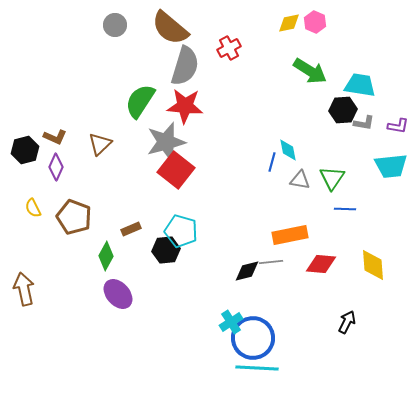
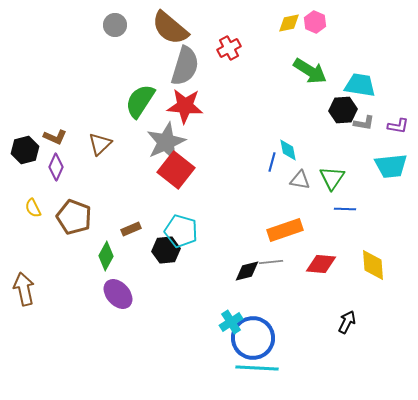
gray star at (166, 142): rotated 9 degrees counterclockwise
orange rectangle at (290, 235): moved 5 px left, 5 px up; rotated 8 degrees counterclockwise
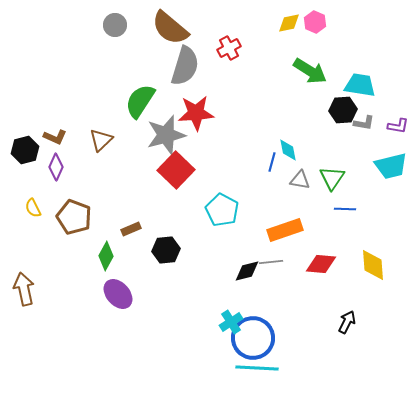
red star at (185, 106): moved 11 px right, 7 px down; rotated 9 degrees counterclockwise
gray star at (166, 142): moved 7 px up; rotated 9 degrees clockwise
brown triangle at (100, 144): moved 1 px right, 4 px up
cyan trapezoid at (391, 166): rotated 8 degrees counterclockwise
red square at (176, 170): rotated 6 degrees clockwise
cyan pentagon at (181, 231): moved 41 px right, 21 px up; rotated 12 degrees clockwise
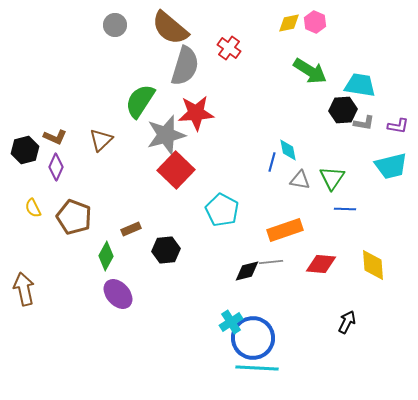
red cross at (229, 48): rotated 25 degrees counterclockwise
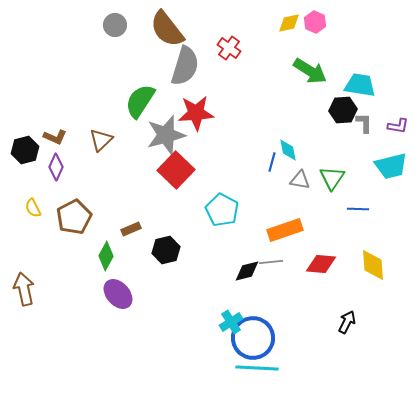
brown semicircle at (170, 28): moved 3 px left, 1 px down; rotated 12 degrees clockwise
gray L-shape at (364, 123): rotated 100 degrees counterclockwise
blue line at (345, 209): moved 13 px right
brown pentagon at (74, 217): rotated 24 degrees clockwise
black hexagon at (166, 250): rotated 8 degrees counterclockwise
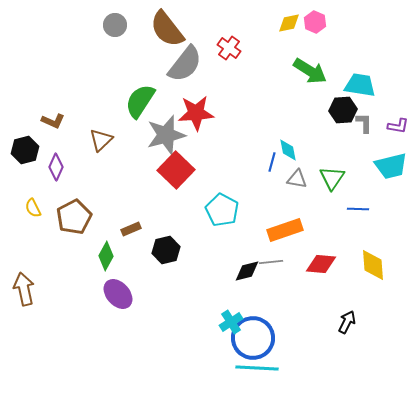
gray semicircle at (185, 66): moved 2 px up; rotated 21 degrees clockwise
brown L-shape at (55, 137): moved 2 px left, 16 px up
gray triangle at (300, 180): moved 3 px left, 1 px up
